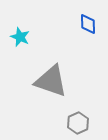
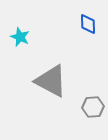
gray triangle: rotated 9 degrees clockwise
gray hexagon: moved 15 px right, 16 px up; rotated 20 degrees clockwise
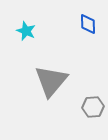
cyan star: moved 6 px right, 6 px up
gray triangle: rotated 42 degrees clockwise
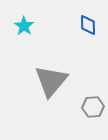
blue diamond: moved 1 px down
cyan star: moved 2 px left, 5 px up; rotated 12 degrees clockwise
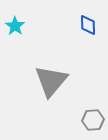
cyan star: moved 9 px left
gray hexagon: moved 13 px down
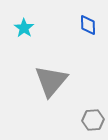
cyan star: moved 9 px right, 2 px down
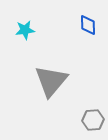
cyan star: moved 1 px right, 2 px down; rotated 30 degrees clockwise
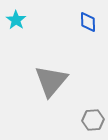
blue diamond: moved 3 px up
cyan star: moved 9 px left, 10 px up; rotated 30 degrees counterclockwise
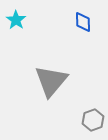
blue diamond: moved 5 px left
gray hexagon: rotated 15 degrees counterclockwise
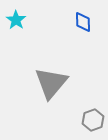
gray triangle: moved 2 px down
